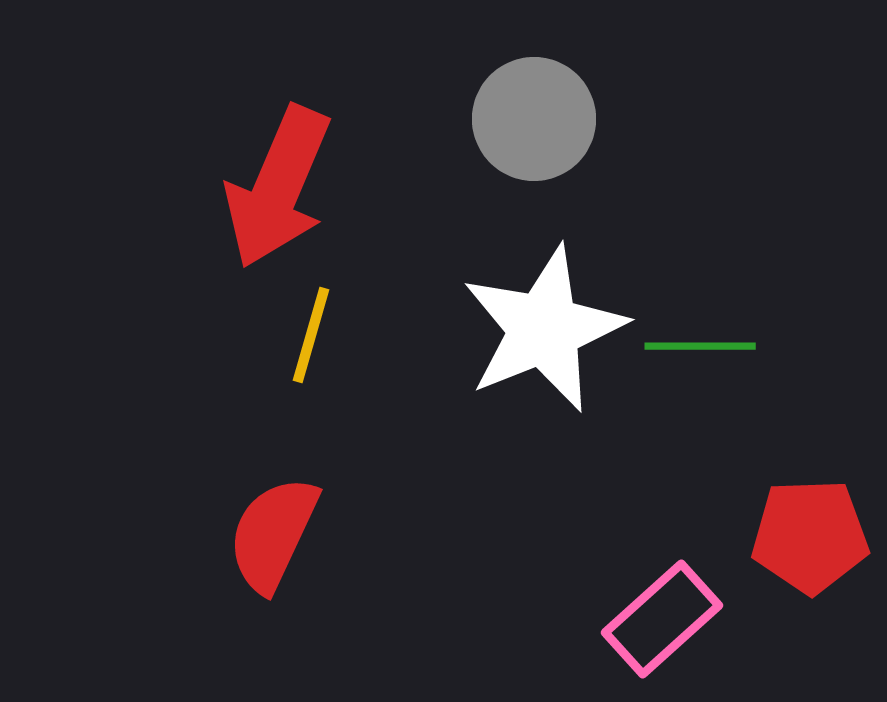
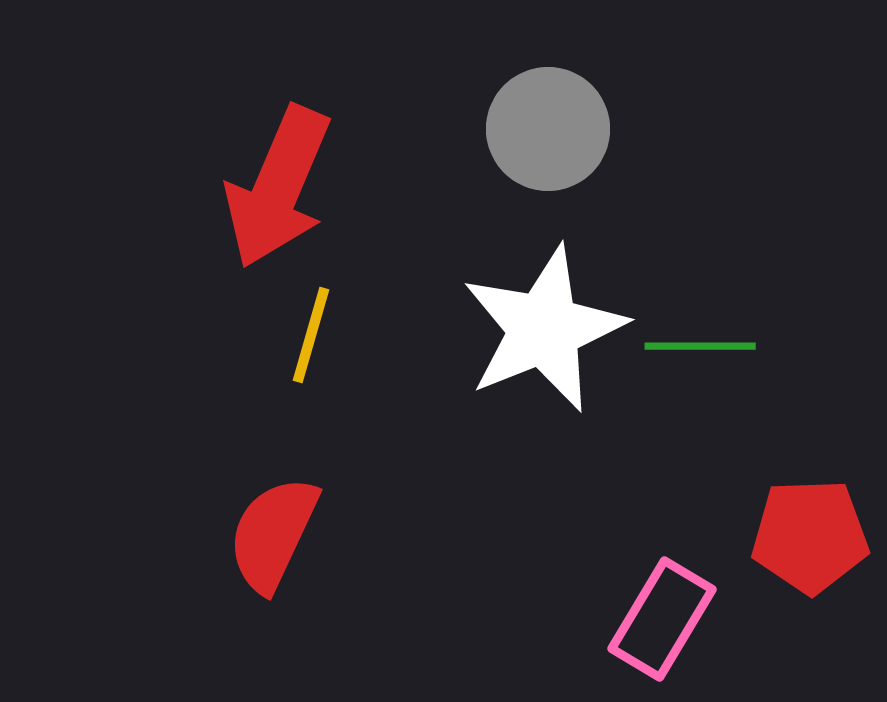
gray circle: moved 14 px right, 10 px down
pink rectangle: rotated 17 degrees counterclockwise
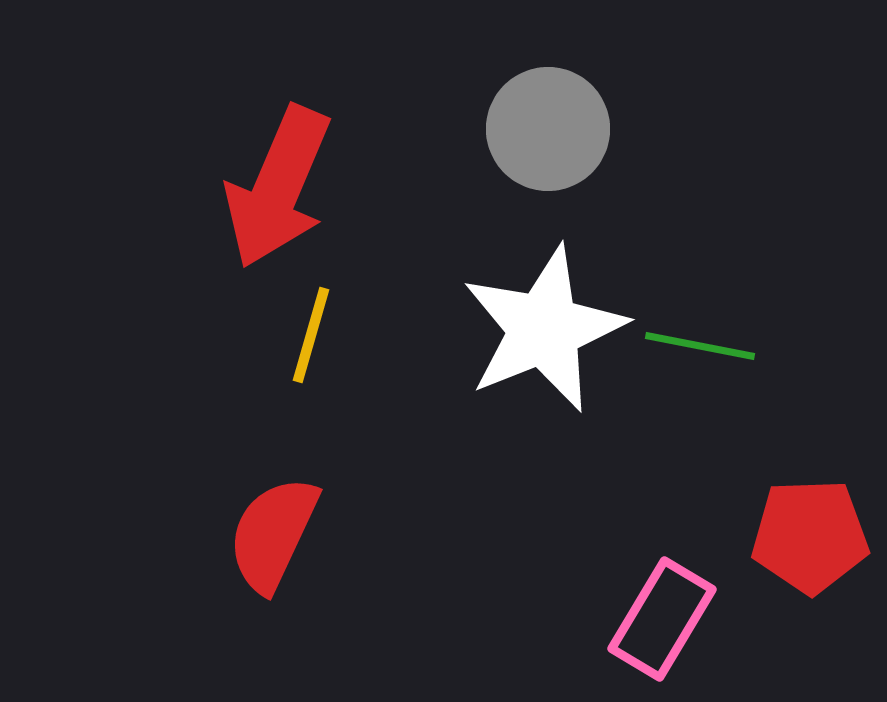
green line: rotated 11 degrees clockwise
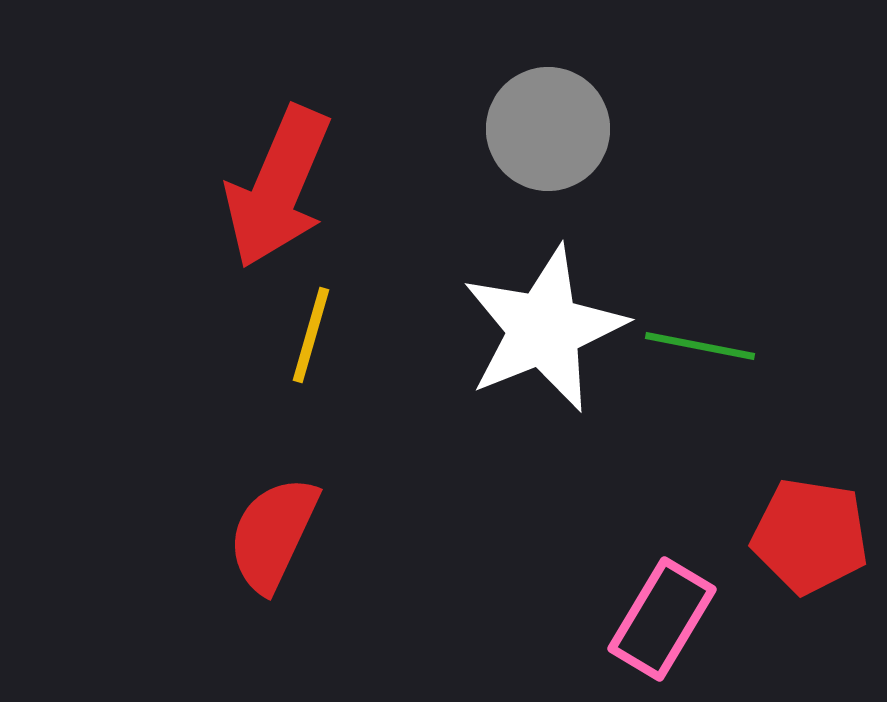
red pentagon: rotated 11 degrees clockwise
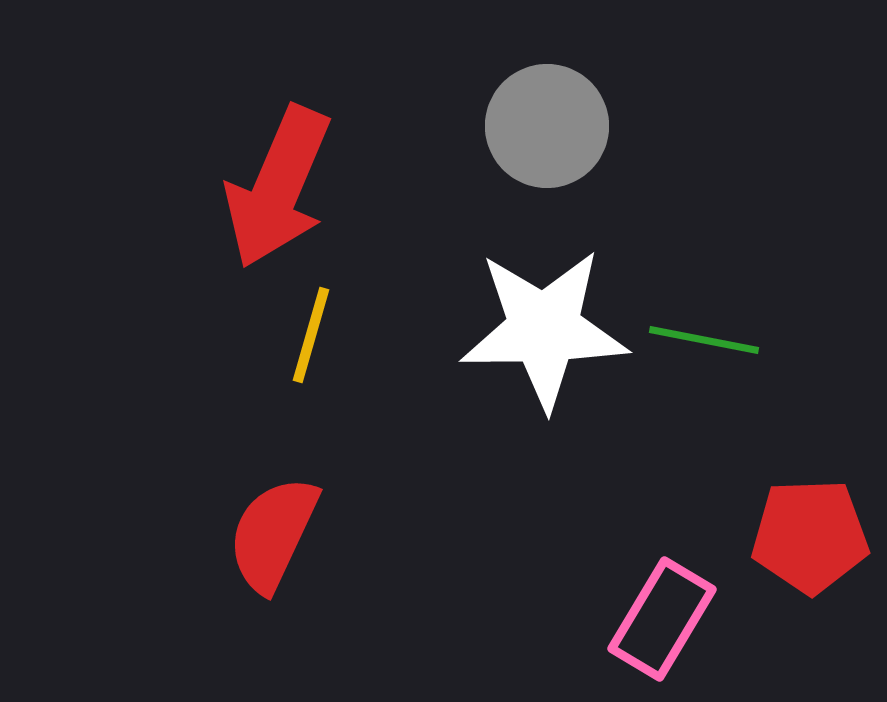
gray circle: moved 1 px left, 3 px up
white star: rotated 21 degrees clockwise
green line: moved 4 px right, 6 px up
red pentagon: rotated 11 degrees counterclockwise
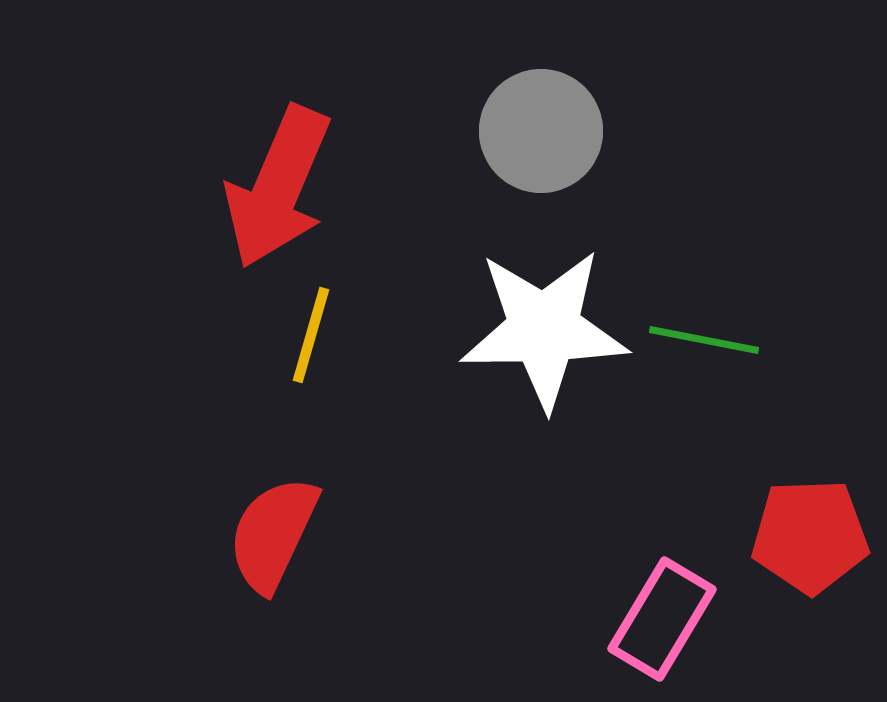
gray circle: moved 6 px left, 5 px down
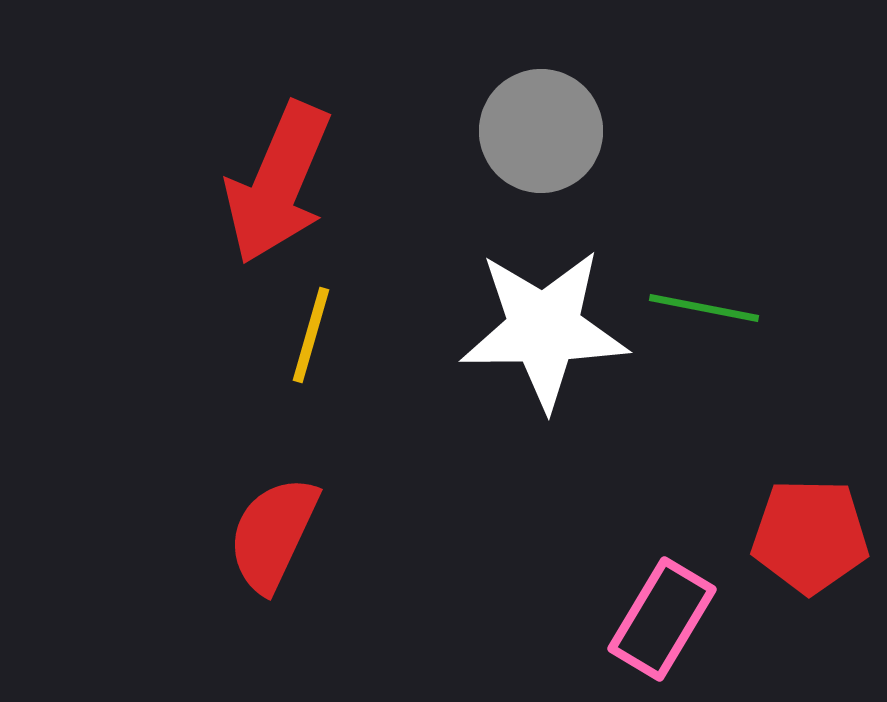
red arrow: moved 4 px up
green line: moved 32 px up
red pentagon: rotated 3 degrees clockwise
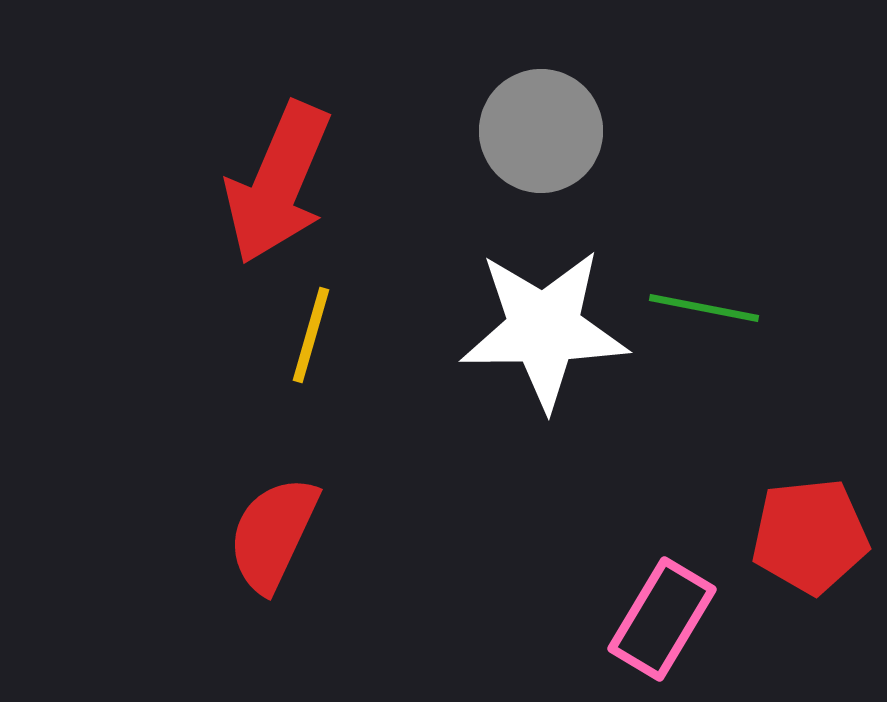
red pentagon: rotated 7 degrees counterclockwise
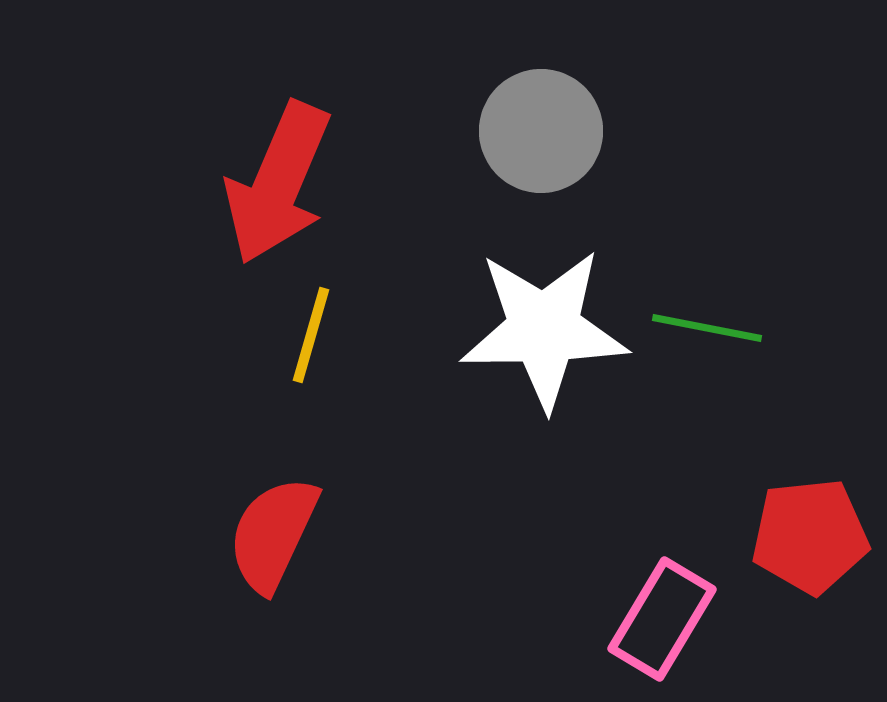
green line: moved 3 px right, 20 px down
